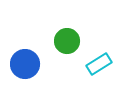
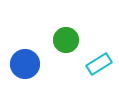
green circle: moved 1 px left, 1 px up
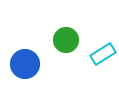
cyan rectangle: moved 4 px right, 10 px up
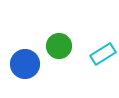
green circle: moved 7 px left, 6 px down
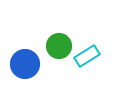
cyan rectangle: moved 16 px left, 2 px down
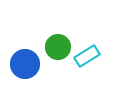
green circle: moved 1 px left, 1 px down
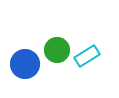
green circle: moved 1 px left, 3 px down
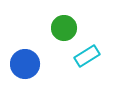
green circle: moved 7 px right, 22 px up
